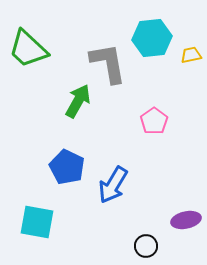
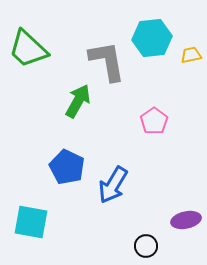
gray L-shape: moved 1 px left, 2 px up
cyan square: moved 6 px left
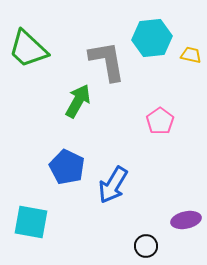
yellow trapezoid: rotated 25 degrees clockwise
pink pentagon: moved 6 px right
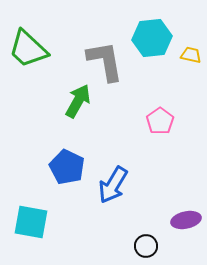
gray L-shape: moved 2 px left
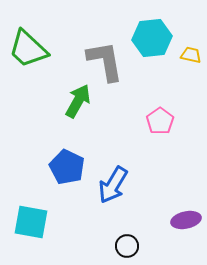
black circle: moved 19 px left
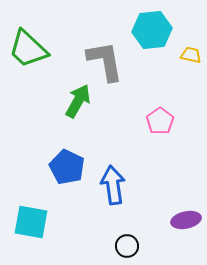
cyan hexagon: moved 8 px up
blue arrow: rotated 141 degrees clockwise
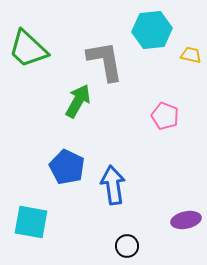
pink pentagon: moved 5 px right, 5 px up; rotated 16 degrees counterclockwise
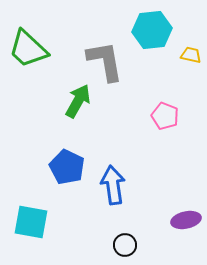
black circle: moved 2 px left, 1 px up
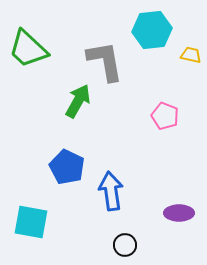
blue arrow: moved 2 px left, 6 px down
purple ellipse: moved 7 px left, 7 px up; rotated 12 degrees clockwise
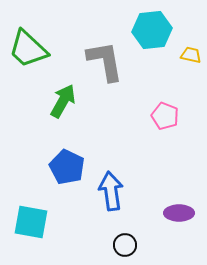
green arrow: moved 15 px left
